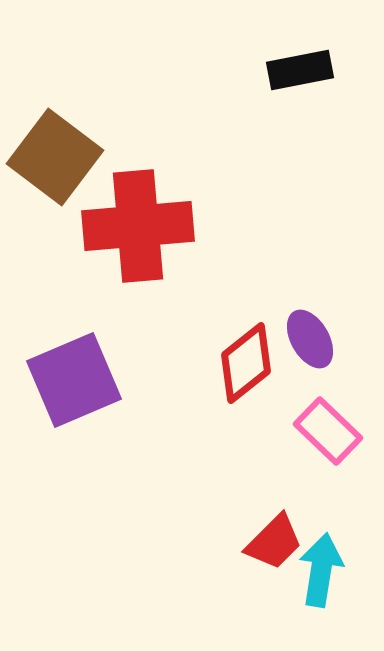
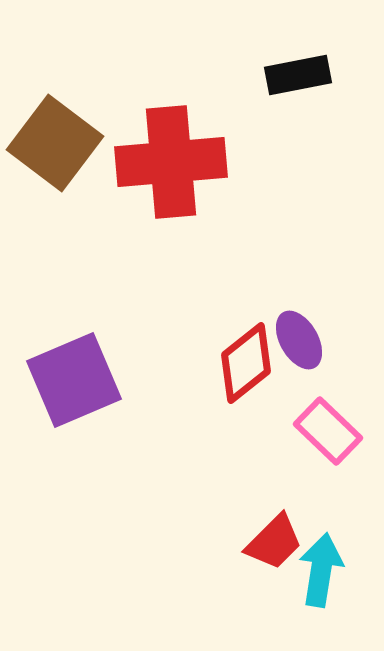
black rectangle: moved 2 px left, 5 px down
brown square: moved 14 px up
red cross: moved 33 px right, 64 px up
purple ellipse: moved 11 px left, 1 px down
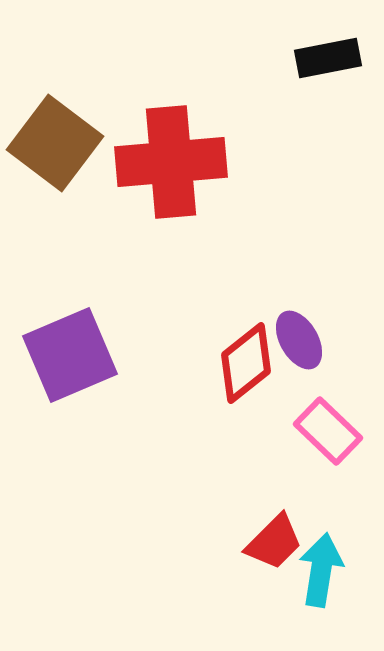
black rectangle: moved 30 px right, 17 px up
purple square: moved 4 px left, 25 px up
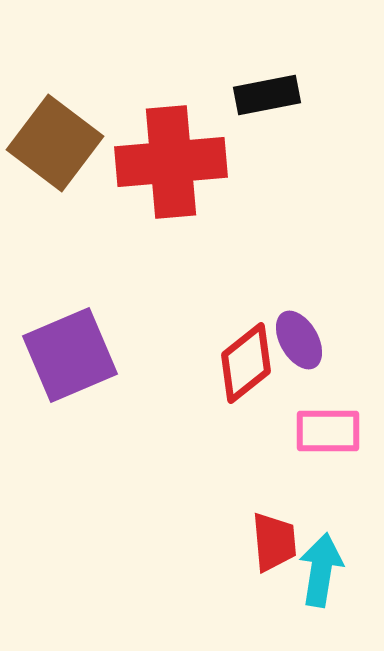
black rectangle: moved 61 px left, 37 px down
pink rectangle: rotated 44 degrees counterclockwise
red trapezoid: rotated 50 degrees counterclockwise
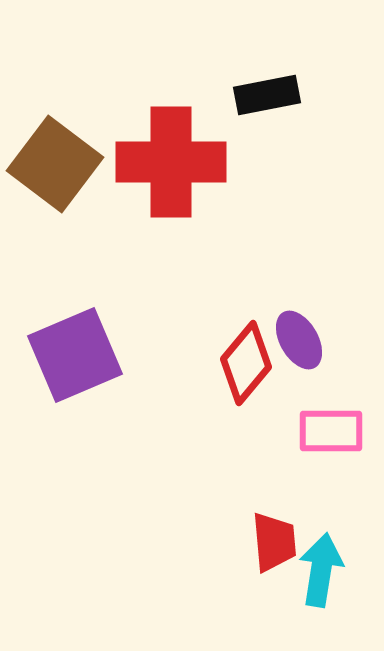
brown square: moved 21 px down
red cross: rotated 5 degrees clockwise
purple square: moved 5 px right
red diamond: rotated 12 degrees counterclockwise
pink rectangle: moved 3 px right
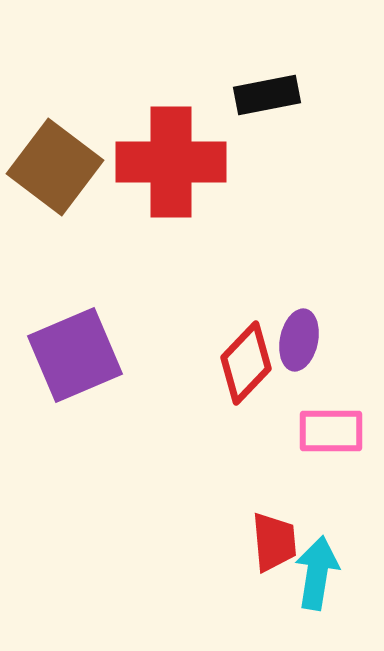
brown square: moved 3 px down
purple ellipse: rotated 42 degrees clockwise
red diamond: rotated 4 degrees clockwise
cyan arrow: moved 4 px left, 3 px down
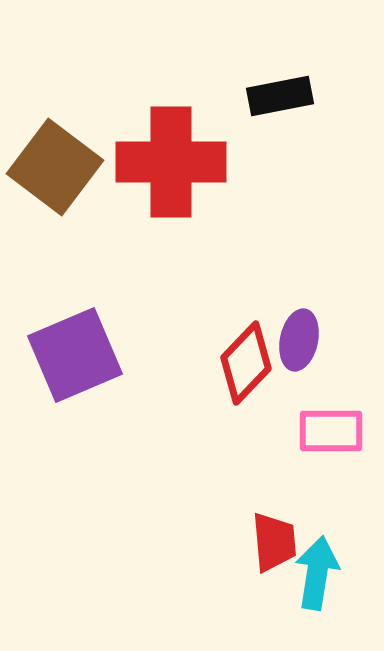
black rectangle: moved 13 px right, 1 px down
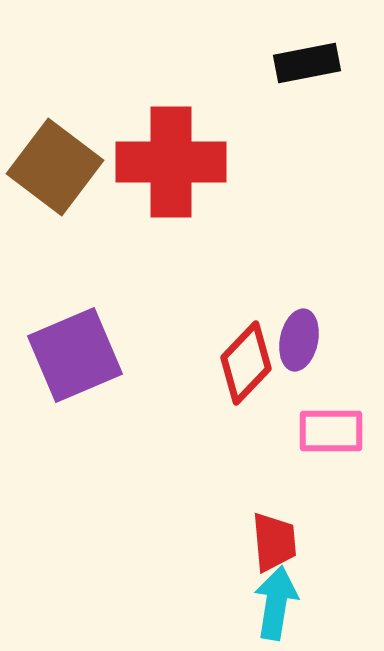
black rectangle: moved 27 px right, 33 px up
cyan arrow: moved 41 px left, 30 px down
